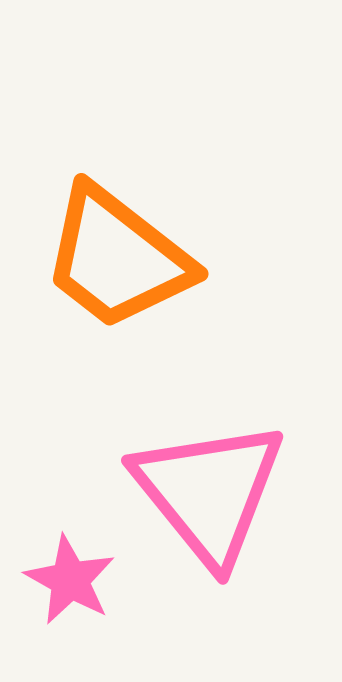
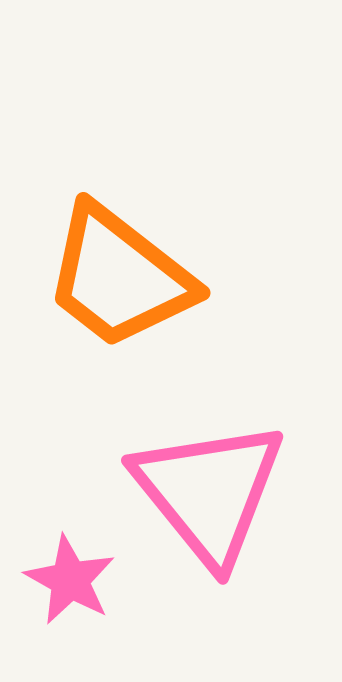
orange trapezoid: moved 2 px right, 19 px down
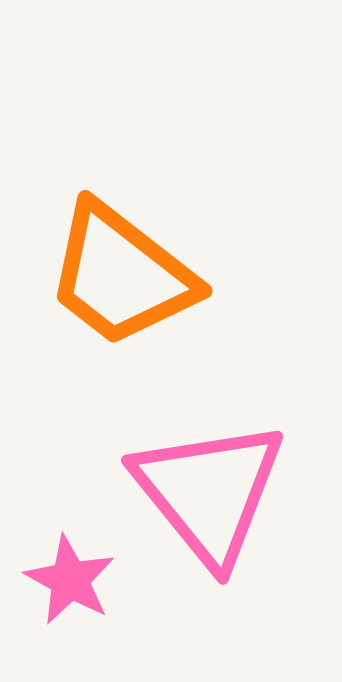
orange trapezoid: moved 2 px right, 2 px up
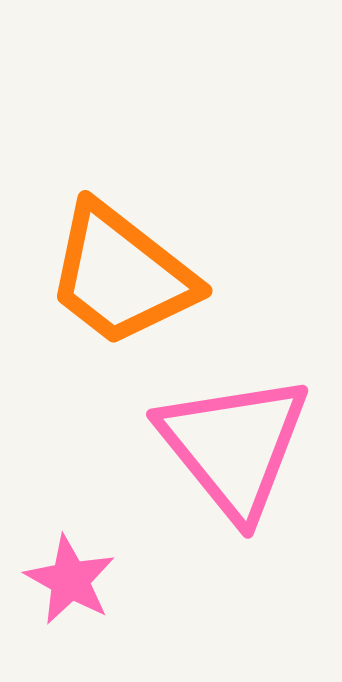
pink triangle: moved 25 px right, 46 px up
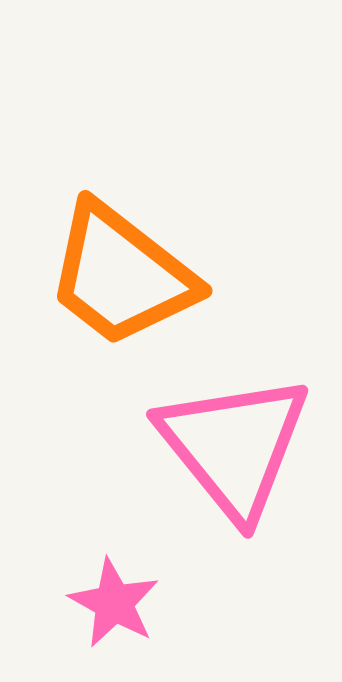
pink star: moved 44 px right, 23 px down
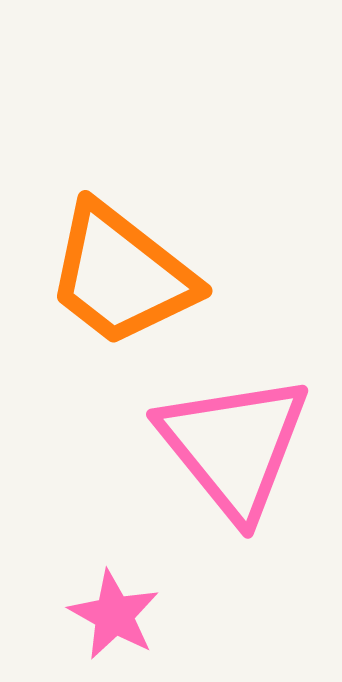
pink star: moved 12 px down
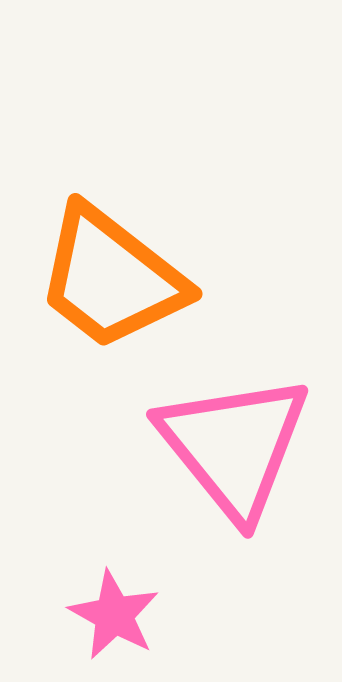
orange trapezoid: moved 10 px left, 3 px down
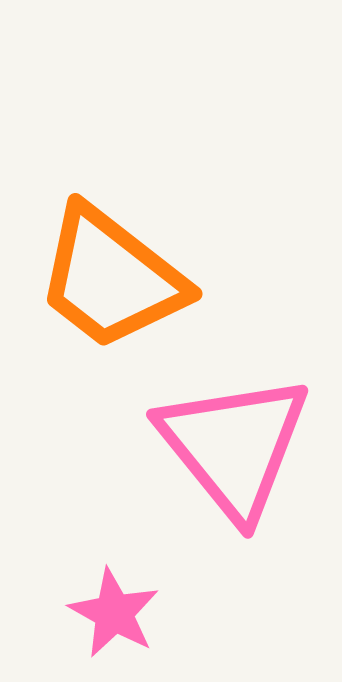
pink star: moved 2 px up
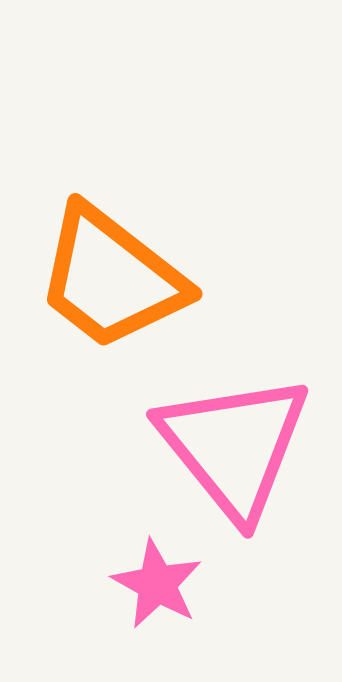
pink star: moved 43 px right, 29 px up
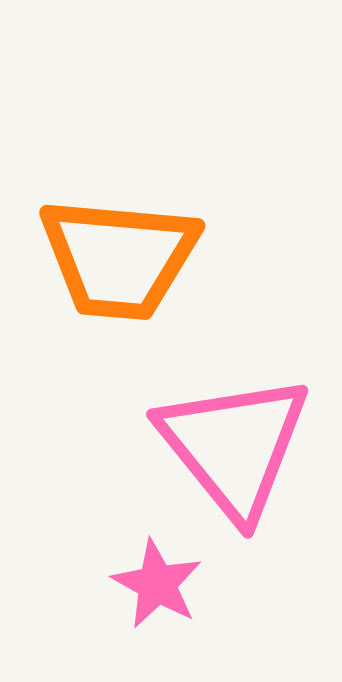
orange trapezoid: moved 8 px right, 20 px up; rotated 33 degrees counterclockwise
